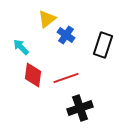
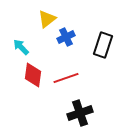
blue cross: moved 2 px down; rotated 30 degrees clockwise
black cross: moved 5 px down
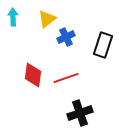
cyan arrow: moved 8 px left, 30 px up; rotated 42 degrees clockwise
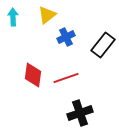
yellow triangle: moved 4 px up
black rectangle: rotated 20 degrees clockwise
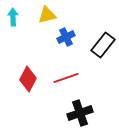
yellow triangle: rotated 24 degrees clockwise
red diamond: moved 5 px left, 4 px down; rotated 20 degrees clockwise
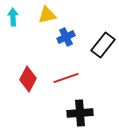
black cross: rotated 15 degrees clockwise
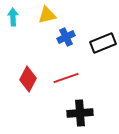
black rectangle: moved 2 px up; rotated 30 degrees clockwise
